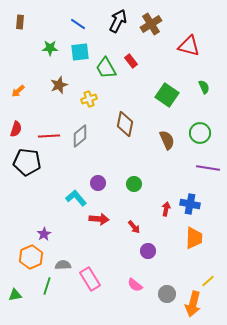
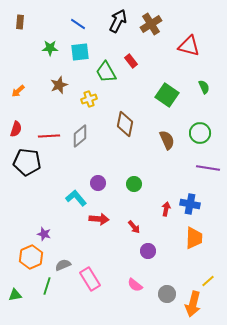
green trapezoid at (106, 68): moved 4 px down
purple star at (44, 234): rotated 24 degrees counterclockwise
gray semicircle at (63, 265): rotated 21 degrees counterclockwise
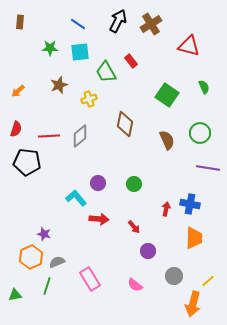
gray semicircle at (63, 265): moved 6 px left, 3 px up
gray circle at (167, 294): moved 7 px right, 18 px up
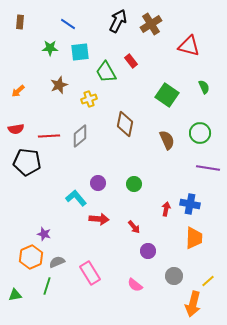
blue line at (78, 24): moved 10 px left
red semicircle at (16, 129): rotated 63 degrees clockwise
pink rectangle at (90, 279): moved 6 px up
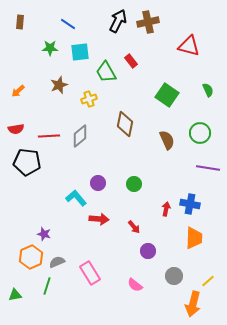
brown cross at (151, 24): moved 3 px left, 2 px up; rotated 20 degrees clockwise
green semicircle at (204, 87): moved 4 px right, 3 px down
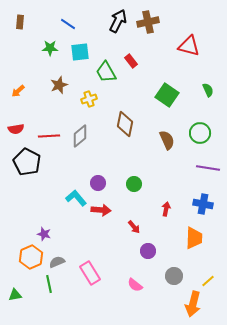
black pentagon at (27, 162): rotated 20 degrees clockwise
blue cross at (190, 204): moved 13 px right
red arrow at (99, 219): moved 2 px right, 9 px up
green line at (47, 286): moved 2 px right, 2 px up; rotated 30 degrees counterclockwise
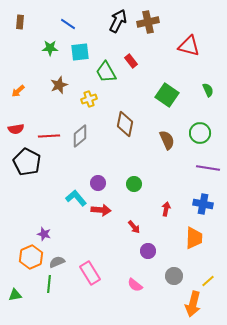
green line at (49, 284): rotated 18 degrees clockwise
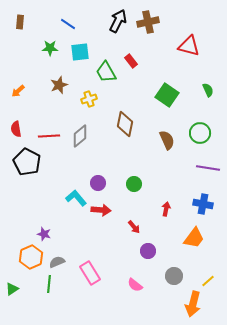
red semicircle at (16, 129): rotated 91 degrees clockwise
orange trapezoid at (194, 238): rotated 35 degrees clockwise
green triangle at (15, 295): moved 3 px left, 6 px up; rotated 24 degrees counterclockwise
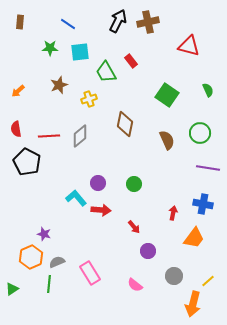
red arrow at (166, 209): moved 7 px right, 4 px down
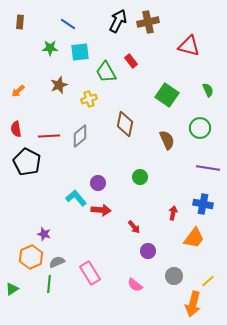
green circle at (200, 133): moved 5 px up
green circle at (134, 184): moved 6 px right, 7 px up
